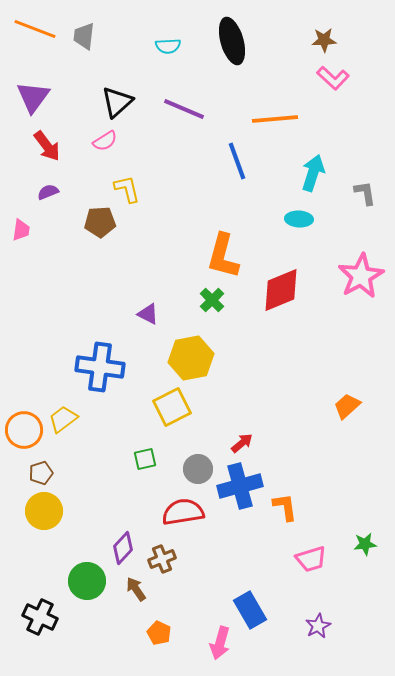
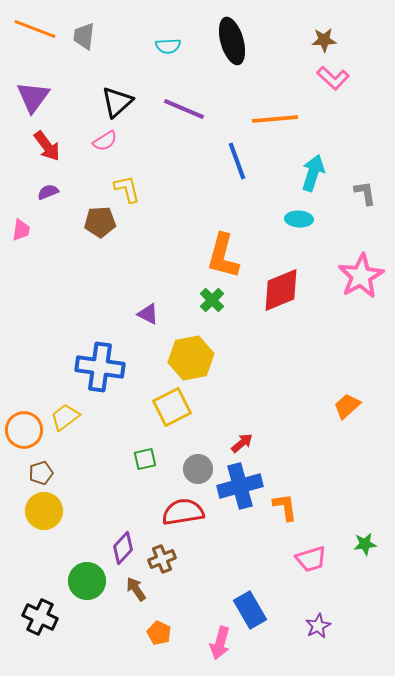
yellow trapezoid at (63, 419): moved 2 px right, 2 px up
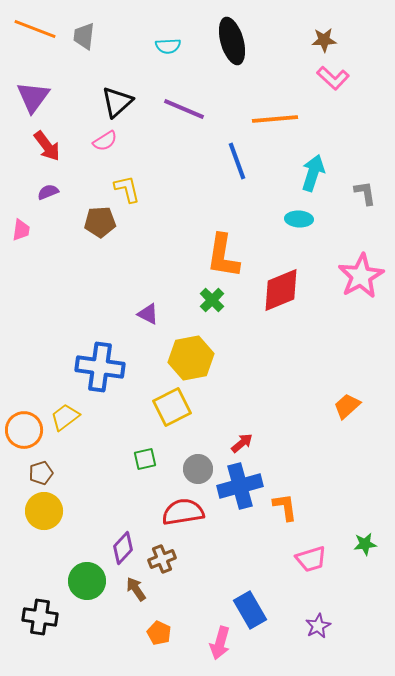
orange L-shape at (223, 256): rotated 6 degrees counterclockwise
black cross at (40, 617): rotated 16 degrees counterclockwise
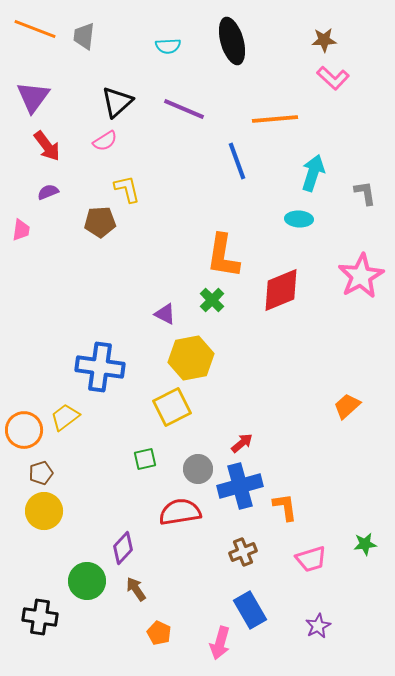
purple triangle at (148, 314): moved 17 px right
red semicircle at (183, 512): moved 3 px left
brown cross at (162, 559): moved 81 px right, 7 px up
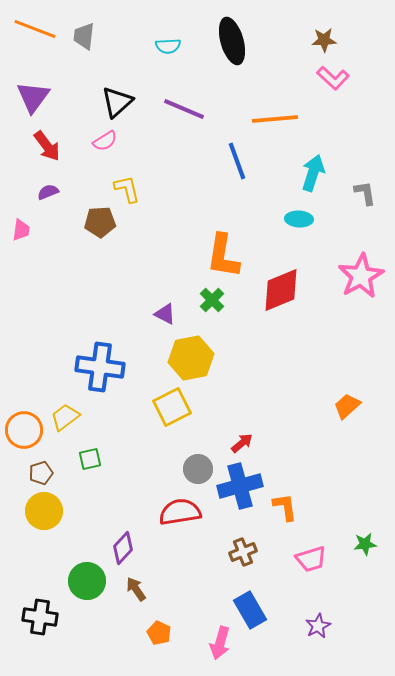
green square at (145, 459): moved 55 px left
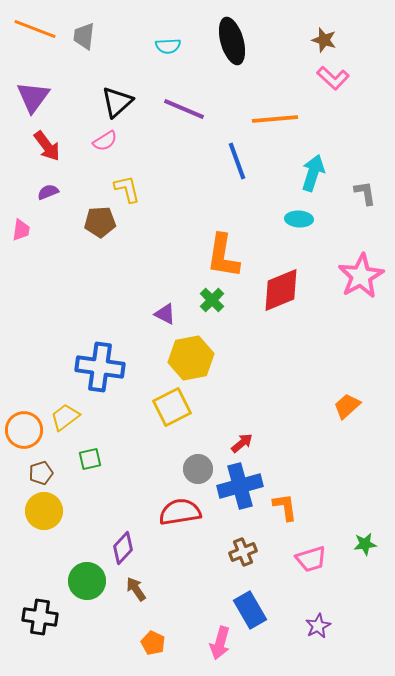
brown star at (324, 40): rotated 20 degrees clockwise
orange pentagon at (159, 633): moved 6 px left, 10 px down
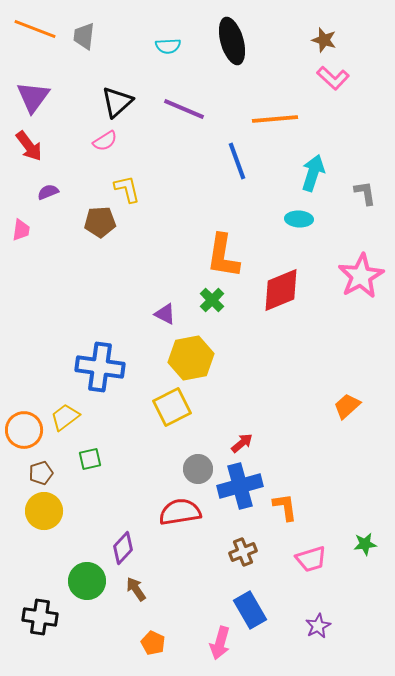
red arrow at (47, 146): moved 18 px left
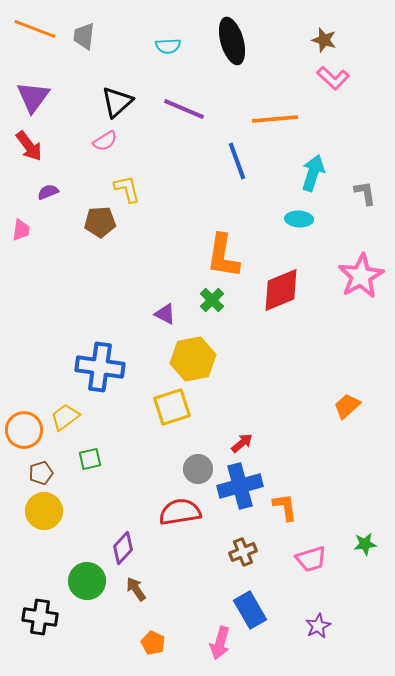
yellow hexagon at (191, 358): moved 2 px right, 1 px down
yellow square at (172, 407): rotated 9 degrees clockwise
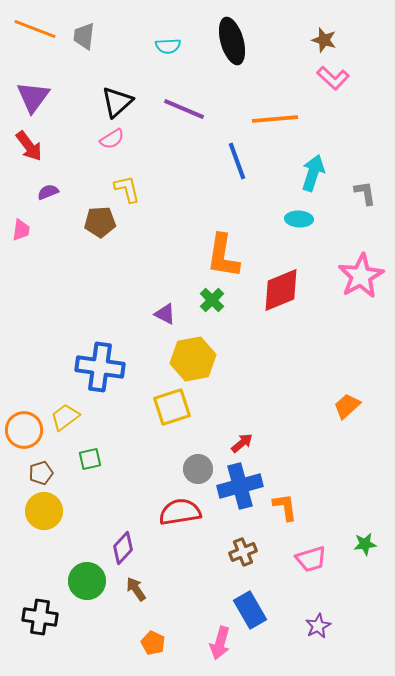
pink semicircle at (105, 141): moved 7 px right, 2 px up
